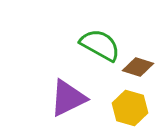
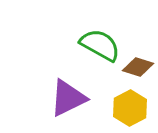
yellow hexagon: rotated 16 degrees clockwise
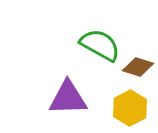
purple triangle: rotated 24 degrees clockwise
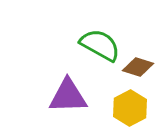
purple triangle: moved 2 px up
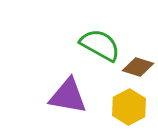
purple triangle: rotated 12 degrees clockwise
yellow hexagon: moved 1 px left, 1 px up
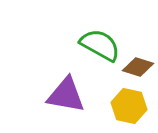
purple triangle: moved 2 px left, 1 px up
yellow hexagon: moved 1 px up; rotated 20 degrees counterclockwise
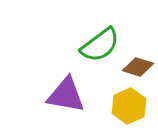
green semicircle: rotated 114 degrees clockwise
yellow hexagon: rotated 24 degrees clockwise
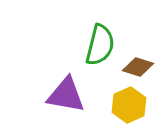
green semicircle: rotated 39 degrees counterclockwise
yellow hexagon: moved 1 px up
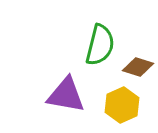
yellow hexagon: moved 7 px left
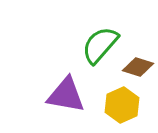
green semicircle: rotated 153 degrees counterclockwise
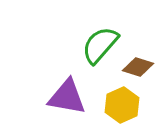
purple triangle: moved 1 px right, 2 px down
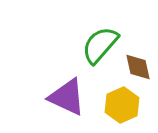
brown diamond: rotated 60 degrees clockwise
purple triangle: rotated 15 degrees clockwise
